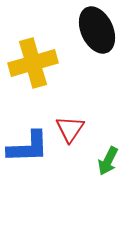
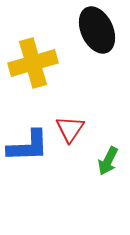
blue L-shape: moved 1 px up
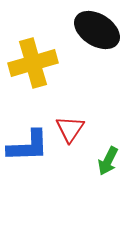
black ellipse: rotated 33 degrees counterclockwise
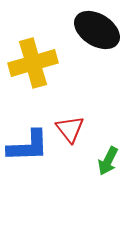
red triangle: rotated 12 degrees counterclockwise
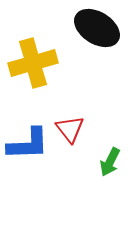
black ellipse: moved 2 px up
blue L-shape: moved 2 px up
green arrow: moved 2 px right, 1 px down
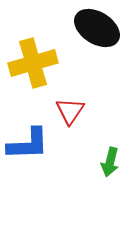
red triangle: moved 18 px up; rotated 12 degrees clockwise
green arrow: rotated 12 degrees counterclockwise
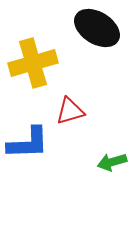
red triangle: rotated 40 degrees clockwise
blue L-shape: moved 1 px up
green arrow: moved 2 px right; rotated 60 degrees clockwise
